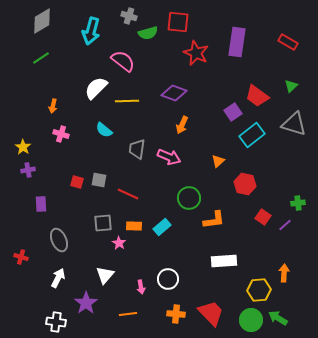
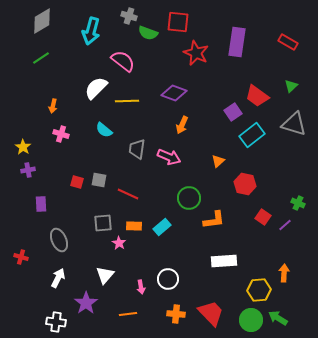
green semicircle at (148, 33): rotated 36 degrees clockwise
green cross at (298, 203): rotated 32 degrees clockwise
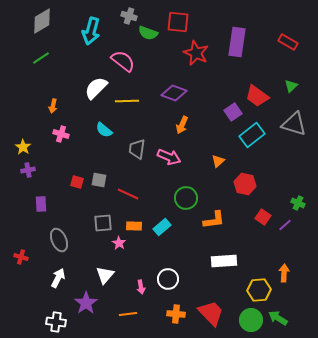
green circle at (189, 198): moved 3 px left
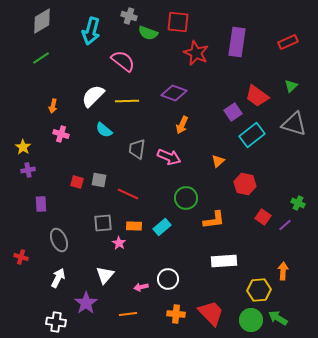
red rectangle at (288, 42): rotated 54 degrees counterclockwise
white semicircle at (96, 88): moved 3 px left, 8 px down
orange arrow at (284, 273): moved 1 px left, 2 px up
pink arrow at (141, 287): rotated 88 degrees clockwise
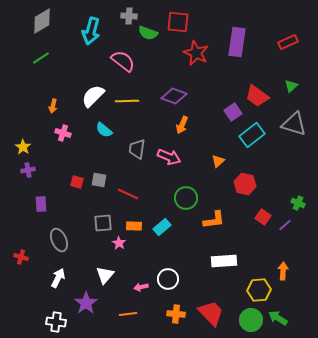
gray cross at (129, 16): rotated 14 degrees counterclockwise
purple diamond at (174, 93): moved 3 px down
pink cross at (61, 134): moved 2 px right, 1 px up
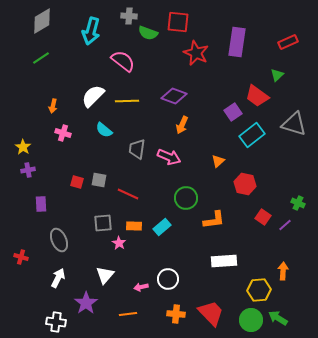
green triangle at (291, 86): moved 14 px left, 11 px up
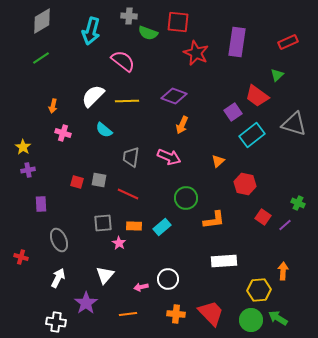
gray trapezoid at (137, 149): moved 6 px left, 8 px down
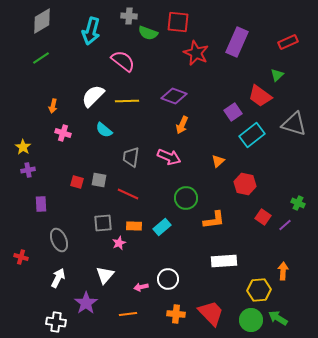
purple rectangle at (237, 42): rotated 16 degrees clockwise
red trapezoid at (257, 96): moved 3 px right
pink star at (119, 243): rotated 16 degrees clockwise
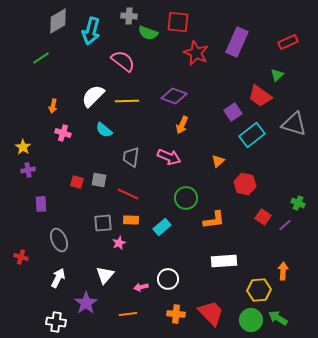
gray diamond at (42, 21): moved 16 px right
orange rectangle at (134, 226): moved 3 px left, 6 px up
